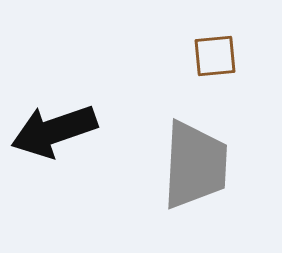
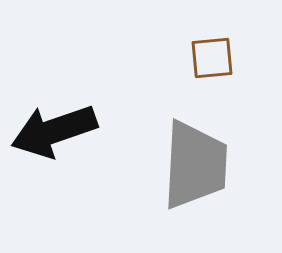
brown square: moved 3 px left, 2 px down
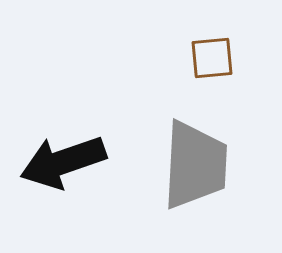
black arrow: moved 9 px right, 31 px down
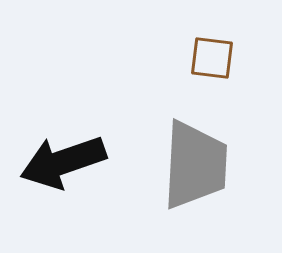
brown square: rotated 12 degrees clockwise
